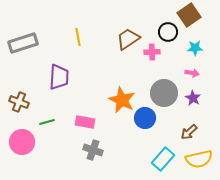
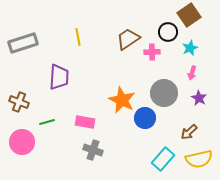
cyan star: moved 5 px left; rotated 21 degrees counterclockwise
pink arrow: rotated 96 degrees clockwise
purple star: moved 6 px right
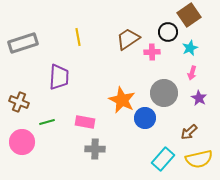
gray cross: moved 2 px right, 1 px up; rotated 18 degrees counterclockwise
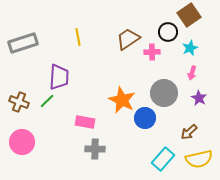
green line: moved 21 px up; rotated 28 degrees counterclockwise
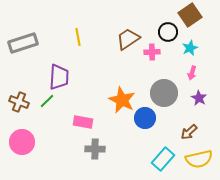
brown square: moved 1 px right
pink rectangle: moved 2 px left
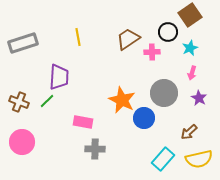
blue circle: moved 1 px left
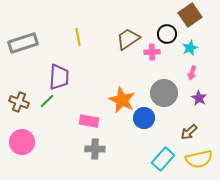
black circle: moved 1 px left, 2 px down
pink rectangle: moved 6 px right, 1 px up
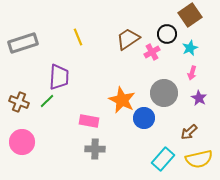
yellow line: rotated 12 degrees counterclockwise
pink cross: rotated 28 degrees counterclockwise
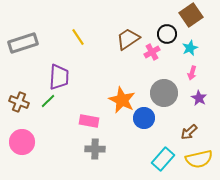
brown square: moved 1 px right
yellow line: rotated 12 degrees counterclockwise
green line: moved 1 px right
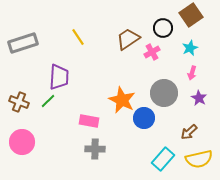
black circle: moved 4 px left, 6 px up
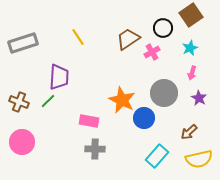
cyan rectangle: moved 6 px left, 3 px up
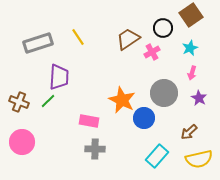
gray rectangle: moved 15 px right
